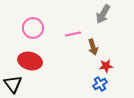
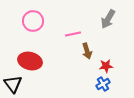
gray arrow: moved 5 px right, 5 px down
pink circle: moved 7 px up
brown arrow: moved 6 px left, 4 px down
blue cross: moved 3 px right
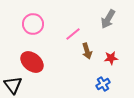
pink circle: moved 3 px down
pink line: rotated 28 degrees counterclockwise
red ellipse: moved 2 px right, 1 px down; rotated 25 degrees clockwise
red star: moved 5 px right, 8 px up
black triangle: moved 1 px down
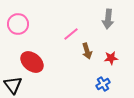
gray arrow: rotated 24 degrees counterclockwise
pink circle: moved 15 px left
pink line: moved 2 px left
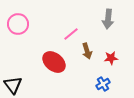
red ellipse: moved 22 px right
